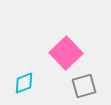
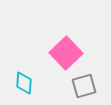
cyan diamond: rotated 65 degrees counterclockwise
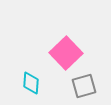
cyan diamond: moved 7 px right
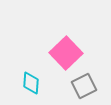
gray square: rotated 10 degrees counterclockwise
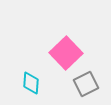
gray square: moved 2 px right, 2 px up
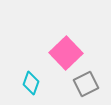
cyan diamond: rotated 15 degrees clockwise
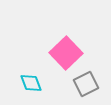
cyan diamond: rotated 40 degrees counterclockwise
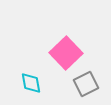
cyan diamond: rotated 10 degrees clockwise
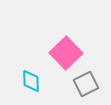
cyan diamond: moved 2 px up; rotated 10 degrees clockwise
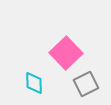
cyan diamond: moved 3 px right, 2 px down
